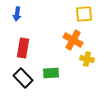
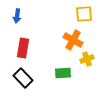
blue arrow: moved 2 px down
yellow cross: rotated 32 degrees counterclockwise
green rectangle: moved 12 px right
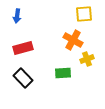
red rectangle: rotated 66 degrees clockwise
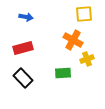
blue arrow: moved 9 px right, 1 px down; rotated 88 degrees counterclockwise
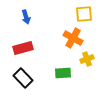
blue arrow: rotated 64 degrees clockwise
orange cross: moved 2 px up
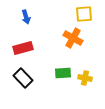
yellow cross: moved 2 px left, 19 px down; rotated 32 degrees clockwise
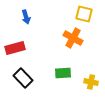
yellow square: rotated 18 degrees clockwise
red rectangle: moved 8 px left
yellow cross: moved 6 px right, 4 px down
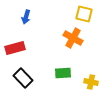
blue arrow: rotated 32 degrees clockwise
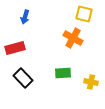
blue arrow: moved 1 px left
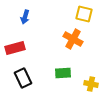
orange cross: moved 1 px down
black rectangle: rotated 18 degrees clockwise
yellow cross: moved 2 px down
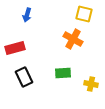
blue arrow: moved 2 px right, 2 px up
black rectangle: moved 1 px right, 1 px up
